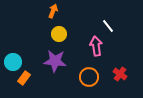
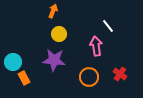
purple star: moved 1 px left, 1 px up
orange rectangle: rotated 64 degrees counterclockwise
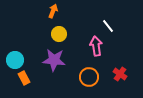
cyan circle: moved 2 px right, 2 px up
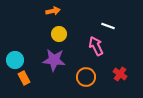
orange arrow: rotated 56 degrees clockwise
white line: rotated 32 degrees counterclockwise
pink arrow: rotated 18 degrees counterclockwise
orange circle: moved 3 px left
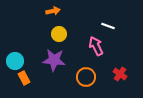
cyan circle: moved 1 px down
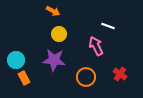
orange arrow: rotated 40 degrees clockwise
cyan circle: moved 1 px right, 1 px up
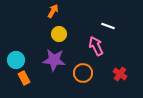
orange arrow: rotated 88 degrees counterclockwise
orange circle: moved 3 px left, 4 px up
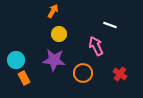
white line: moved 2 px right, 1 px up
